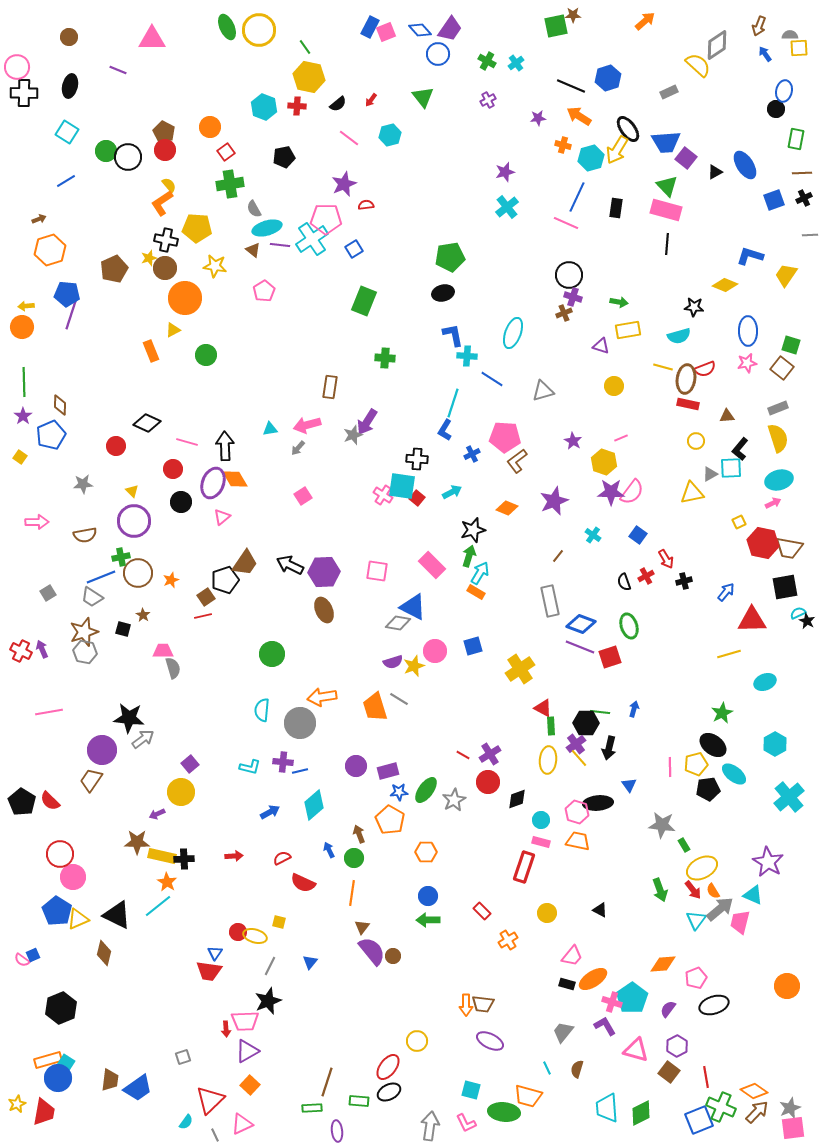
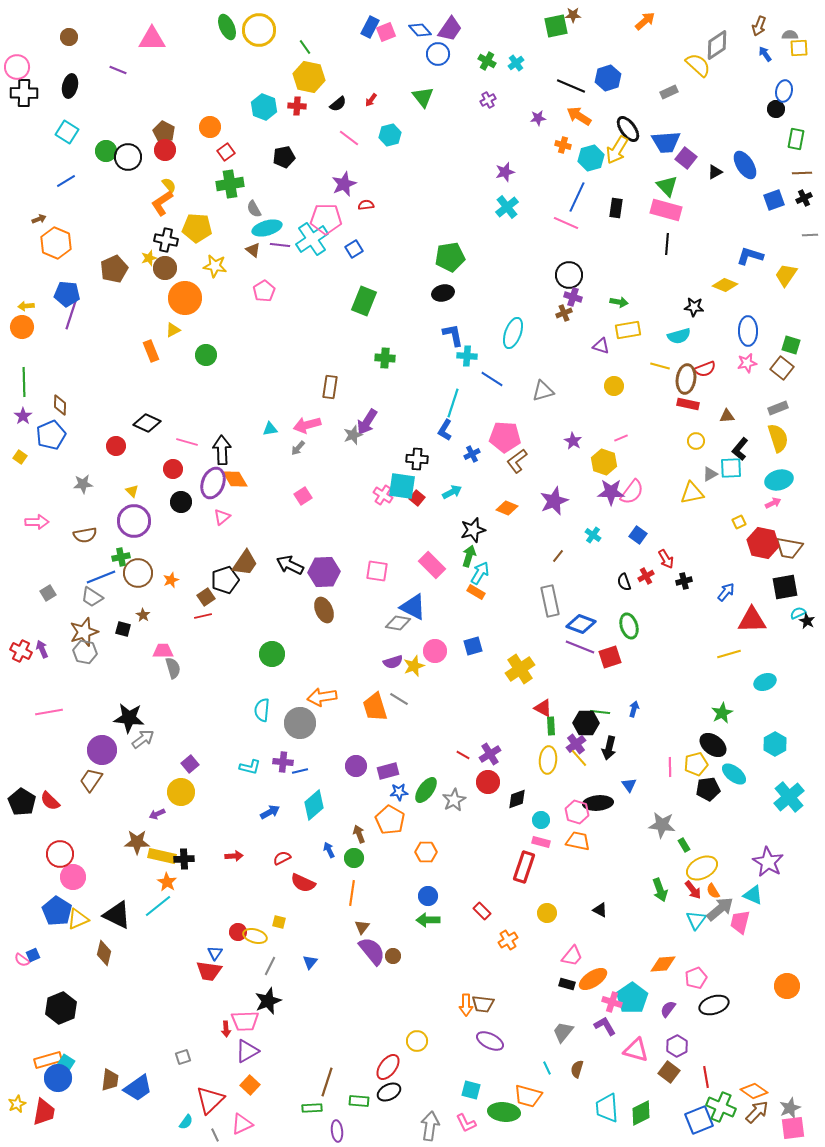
orange hexagon at (50, 250): moved 6 px right, 7 px up; rotated 20 degrees counterclockwise
yellow line at (663, 367): moved 3 px left, 1 px up
black arrow at (225, 446): moved 3 px left, 4 px down
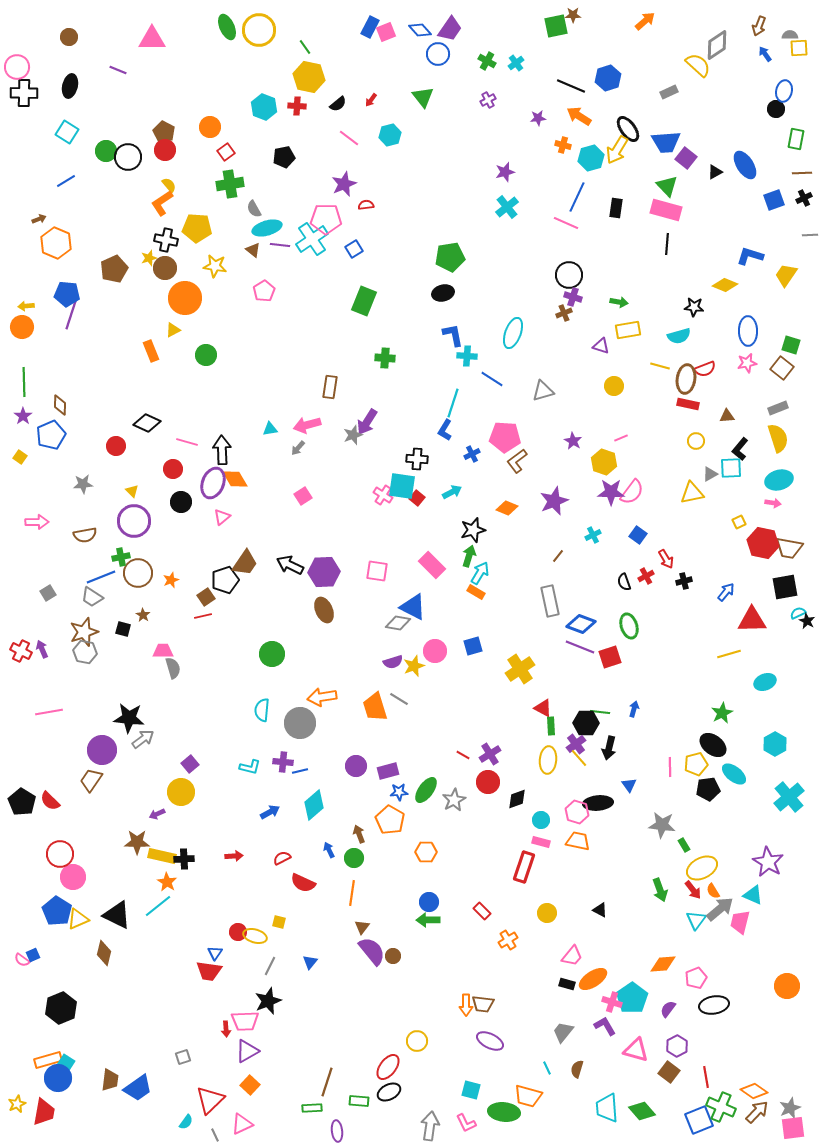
pink arrow at (773, 503): rotated 35 degrees clockwise
cyan cross at (593, 535): rotated 28 degrees clockwise
blue circle at (428, 896): moved 1 px right, 6 px down
black ellipse at (714, 1005): rotated 8 degrees clockwise
green diamond at (641, 1113): moved 1 px right, 2 px up; rotated 76 degrees clockwise
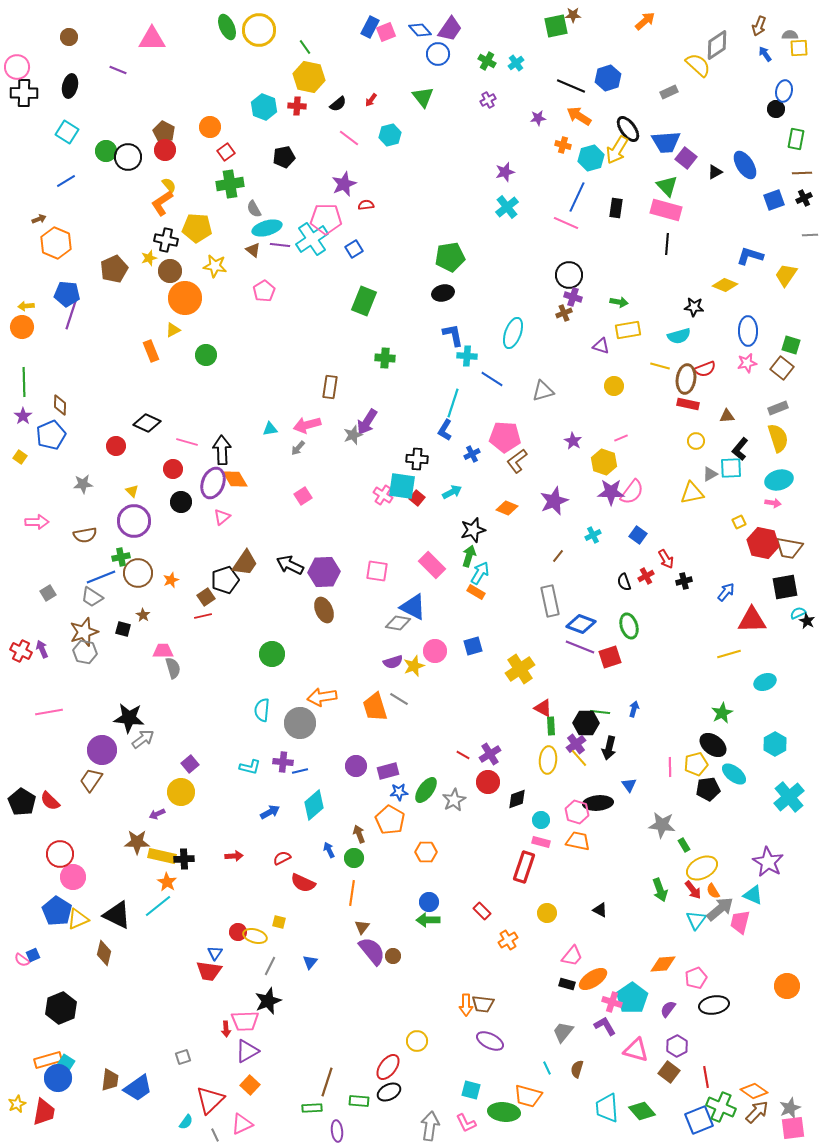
brown circle at (165, 268): moved 5 px right, 3 px down
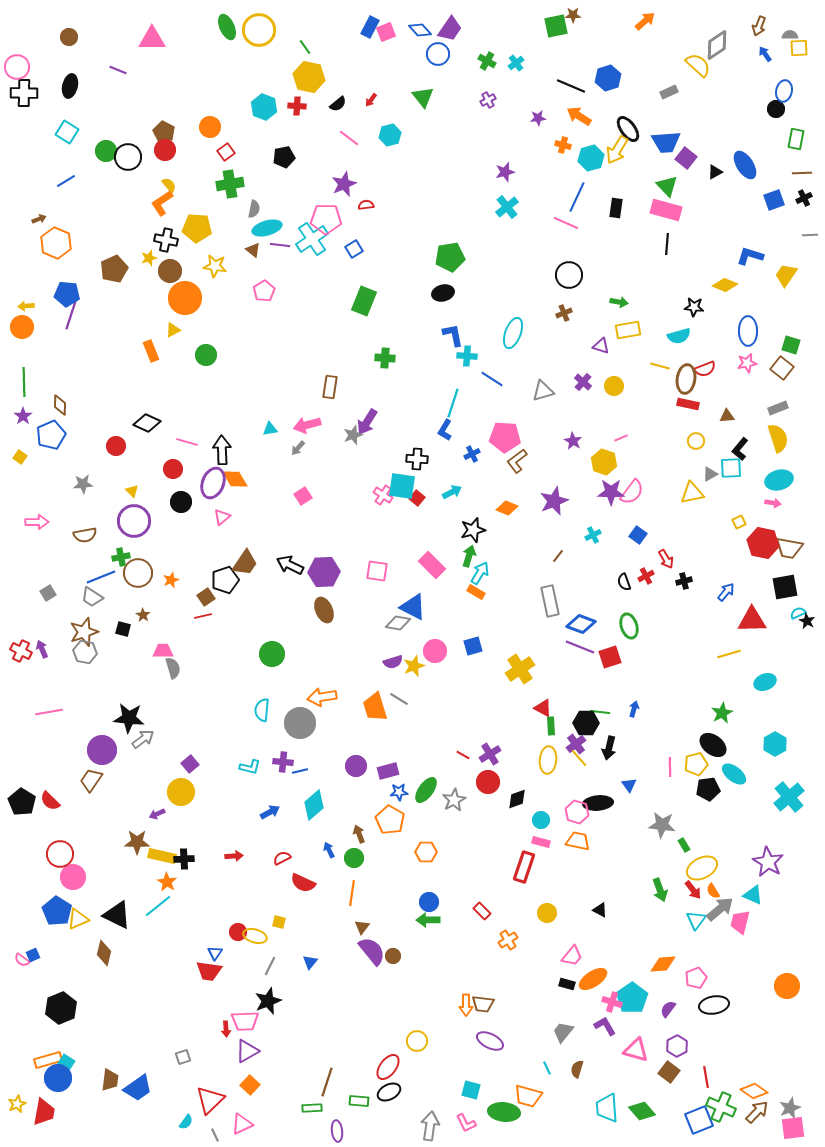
gray semicircle at (254, 209): rotated 138 degrees counterclockwise
purple cross at (573, 297): moved 10 px right, 85 px down; rotated 24 degrees clockwise
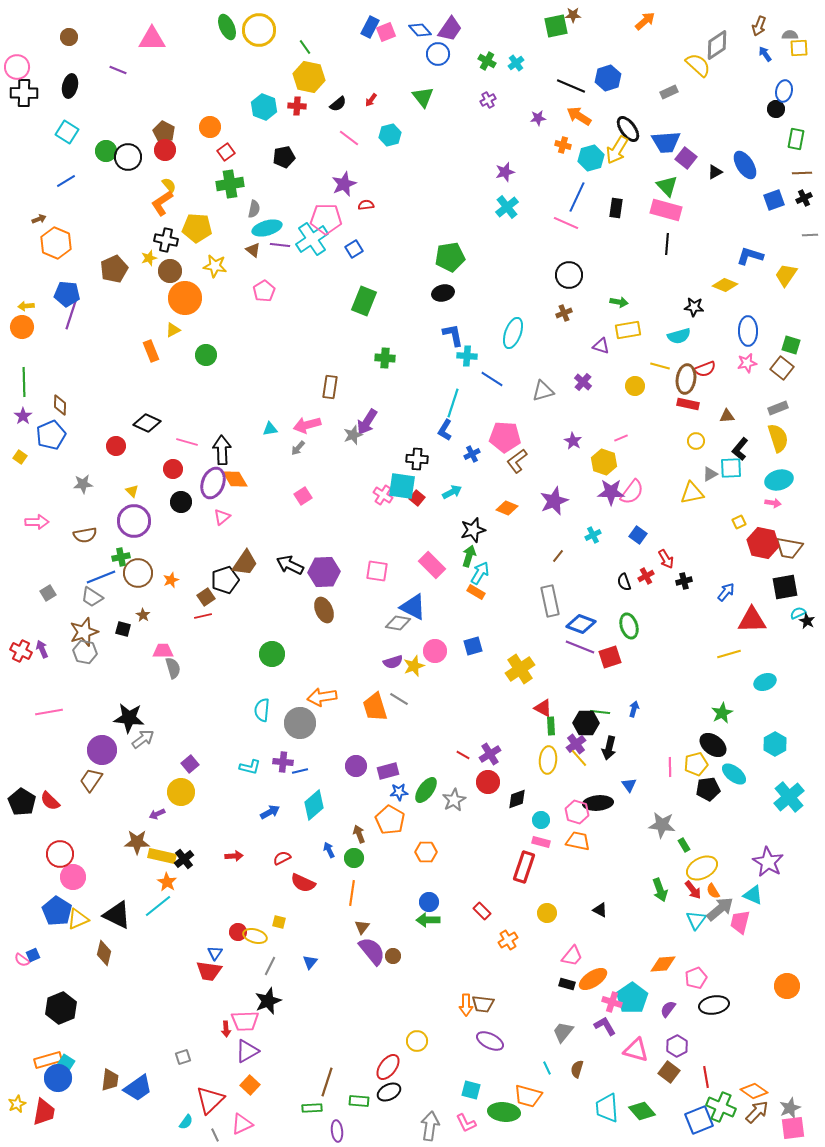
yellow circle at (614, 386): moved 21 px right
black cross at (184, 859): rotated 36 degrees counterclockwise
